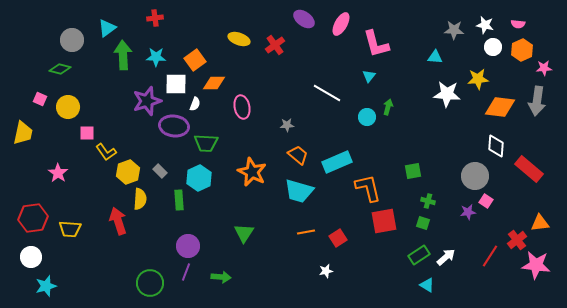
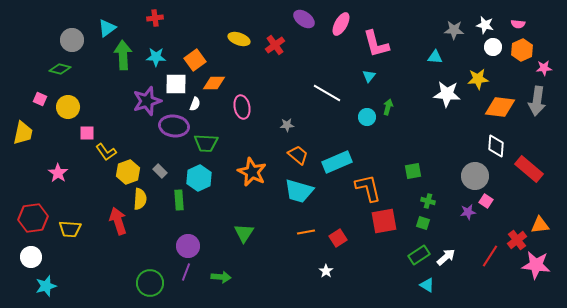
orange triangle at (540, 223): moved 2 px down
white star at (326, 271): rotated 24 degrees counterclockwise
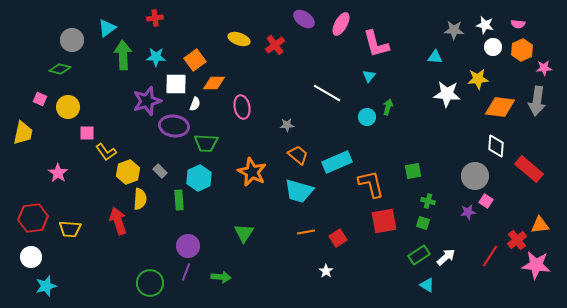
orange L-shape at (368, 188): moved 3 px right, 4 px up
